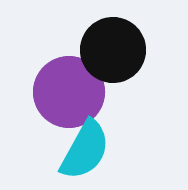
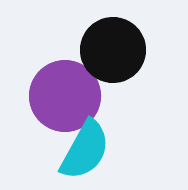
purple circle: moved 4 px left, 4 px down
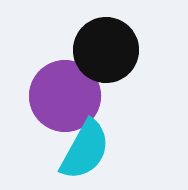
black circle: moved 7 px left
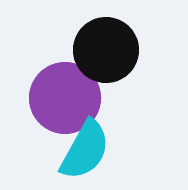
purple circle: moved 2 px down
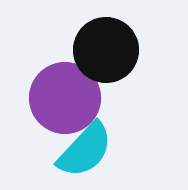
cyan semicircle: rotated 14 degrees clockwise
